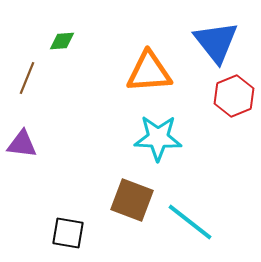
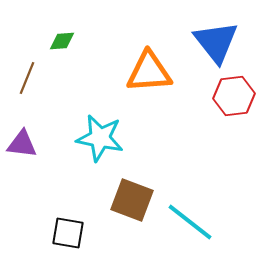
red hexagon: rotated 15 degrees clockwise
cyan star: moved 58 px left; rotated 9 degrees clockwise
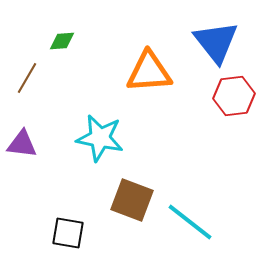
brown line: rotated 8 degrees clockwise
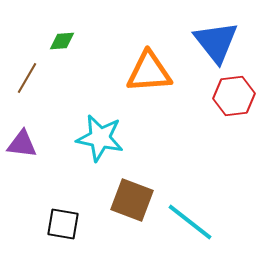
black square: moved 5 px left, 9 px up
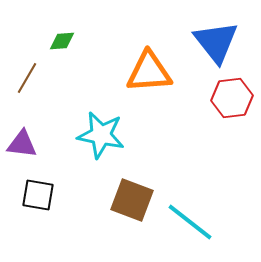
red hexagon: moved 2 px left, 2 px down
cyan star: moved 1 px right, 3 px up
black square: moved 25 px left, 29 px up
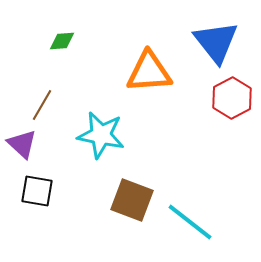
brown line: moved 15 px right, 27 px down
red hexagon: rotated 21 degrees counterclockwise
purple triangle: rotated 36 degrees clockwise
black square: moved 1 px left, 4 px up
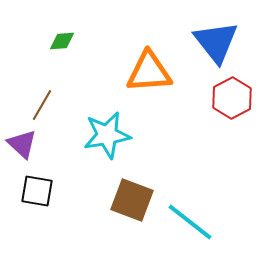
cyan star: moved 6 px right; rotated 21 degrees counterclockwise
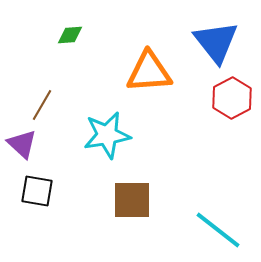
green diamond: moved 8 px right, 6 px up
brown square: rotated 21 degrees counterclockwise
cyan line: moved 28 px right, 8 px down
